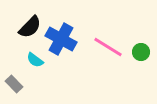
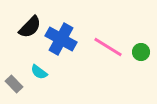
cyan semicircle: moved 4 px right, 12 px down
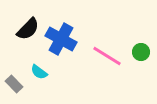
black semicircle: moved 2 px left, 2 px down
pink line: moved 1 px left, 9 px down
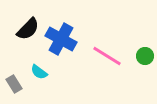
green circle: moved 4 px right, 4 px down
gray rectangle: rotated 12 degrees clockwise
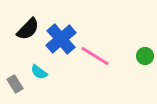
blue cross: rotated 20 degrees clockwise
pink line: moved 12 px left
gray rectangle: moved 1 px right
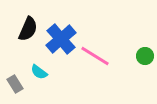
black semicircle: rotated 20 degrees counterclockwise
